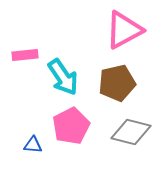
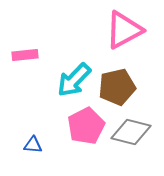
cyan arrow: moved 11 px right, 3 px down; rotated 78 degrees clockwise
brown pentagon: moved 4 px down
pink pentagon: moved 15 px right
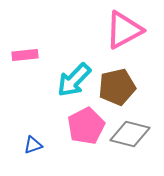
gray diamond: moved 1 px left, 2 px down
blue triangle: rotated 24 degrees counterclockwise
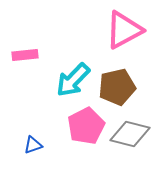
cyan arrow: moved 1 px left
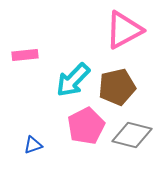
gray diamond: moved 2 px right, 1 px down
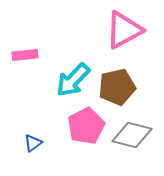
blue triangle: moved 2 px up; rotated 18 degrees counterclockwise
